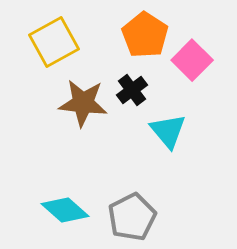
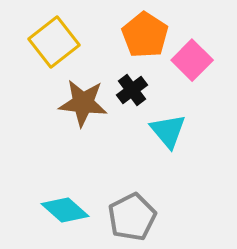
yellow square: rotated 9 degrees counterclockwise
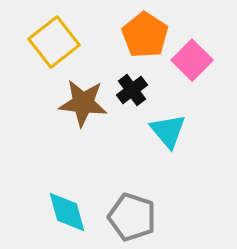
cyan diamond: moved 2 px right, 2 px down; rotated 33 degrees clockwise
gray pentagon: rotated 27 degrees counterclockwise
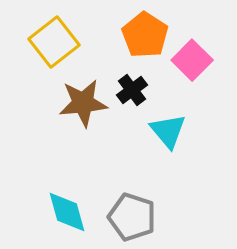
brown star: rotated 12 degrees counterclockwise
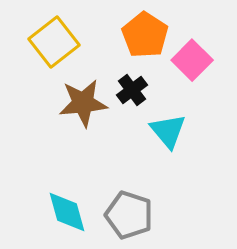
gray pentagon: moved 3 px left, 2 px up
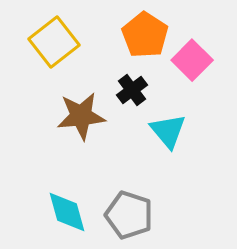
brown star: moved 2 px left, 13 px down
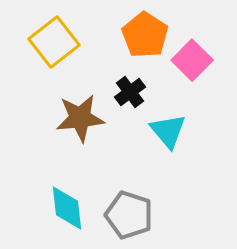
black cross: moved 2 px left, 2 px down
brown star: moved 1 px left, 2 px down
cyan diamond: moved 4 px up; rotated 9 degrees clockwise
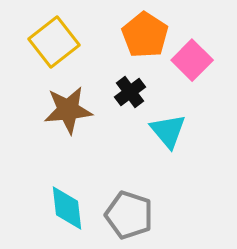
brown star: moved 12 px left, 8 px up
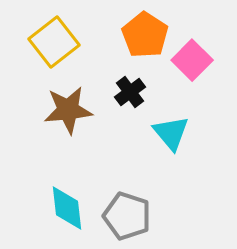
cyan triangle: moved 3 px right, 2 px down
gray pentagon: moved 2 px left, 1 px down
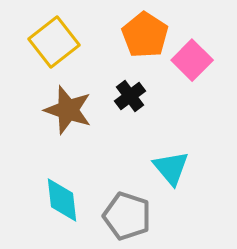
black cross: moved 4 px down
brown star: rotated 24 degrees clockwise
cyan triangle: moved 35 px down
cyan diamond: moved 5 px left, 8 px up
